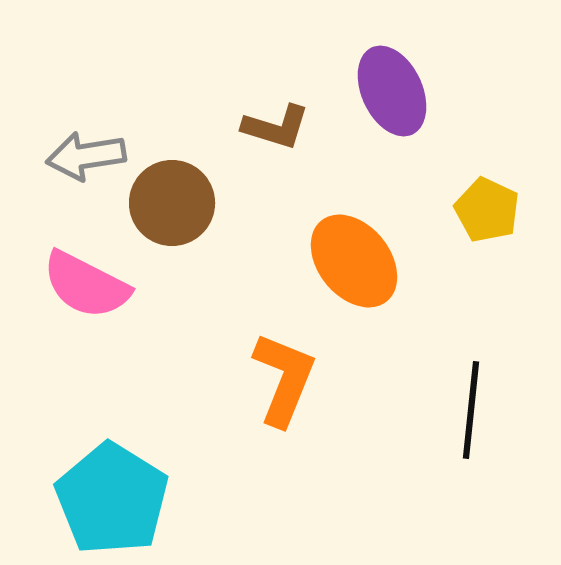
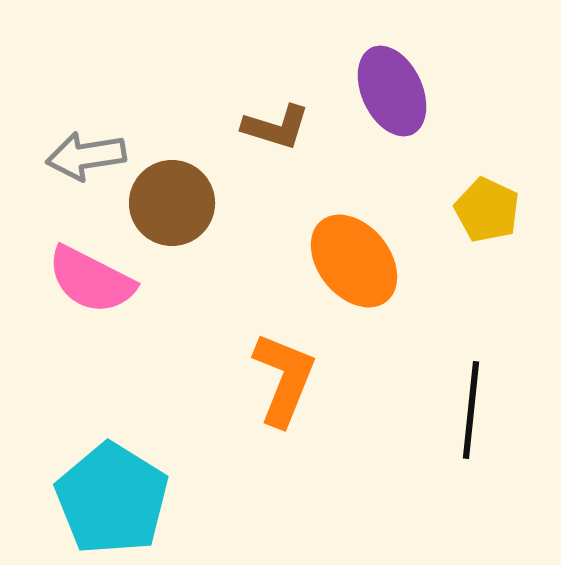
pink semicircle: moved 5 px right, 5 px up
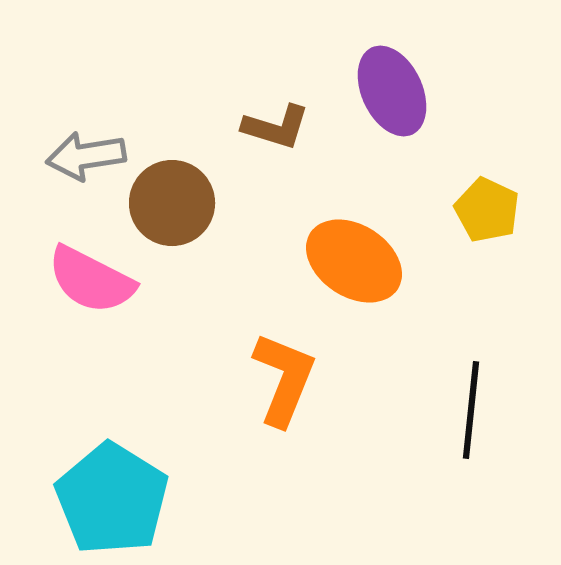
orange ellipse: rotated 18 degrees counterclockwise
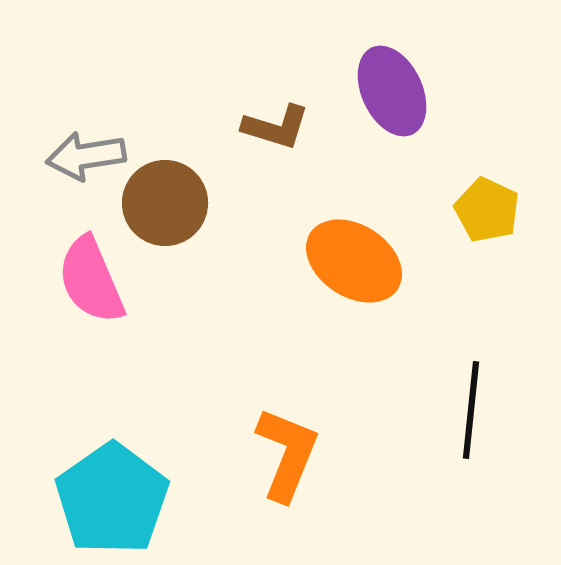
brown circle: moved 7 px left
pink semicircle: rotated 40 degrees clockwise
orange L-shape: moved 3 px right, 75 px down
cyan pentagon: rotated 5 degrees clockwise
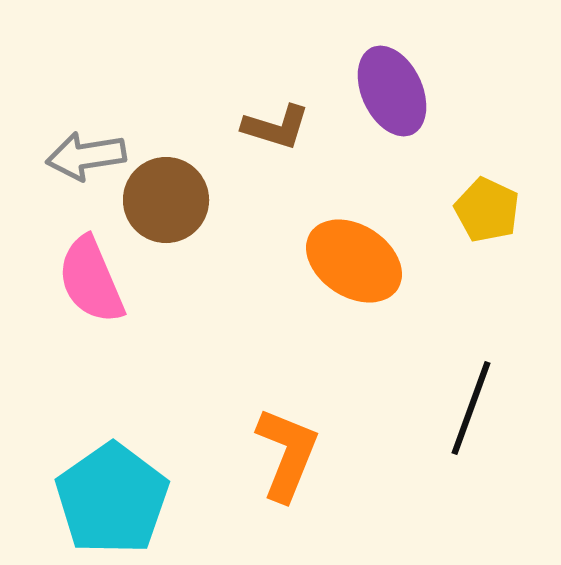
brown circle: moved 1 px right, 3 px up
black line: moved 2 px up; rotated 14 degrees clockwise
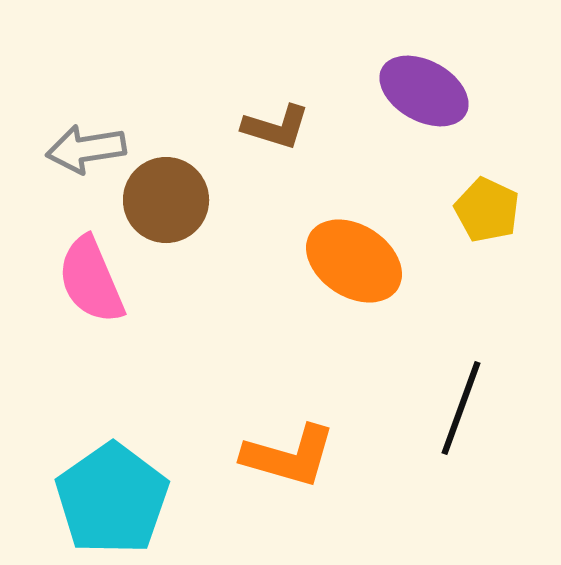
purple ellipse: moved 32 px right; rotated 36 degrees counterclockwise
gray arrow: moved 7 px up
black line: moved 10 px left
orange L-shape: moved 2 px right, 2 px down; rotated 84 degrees clockwise
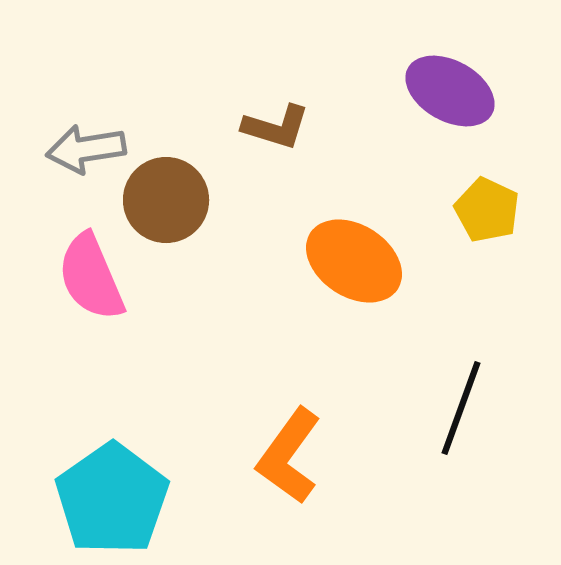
purple ellipse: moved 26 px right
pink semicircle: moved 3 px up
orange L-shape: rotated 110 degrees clockwise
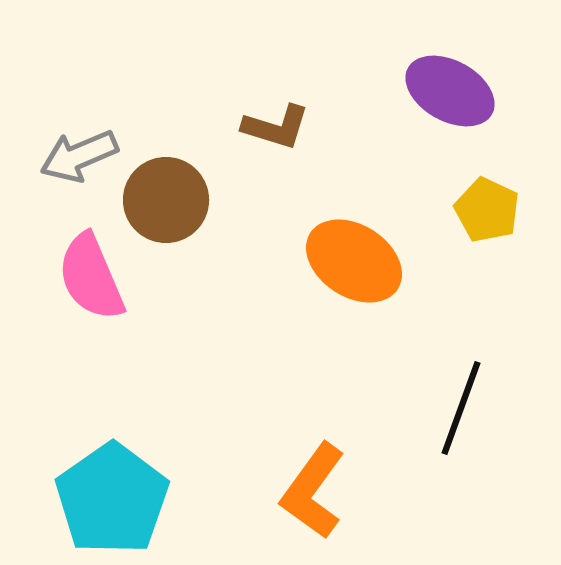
gray arrow: moved 7 px left, 7 px down; rotated 14 degrees counterclockwise
orange L-shape: moved 24 px right, 35 px down
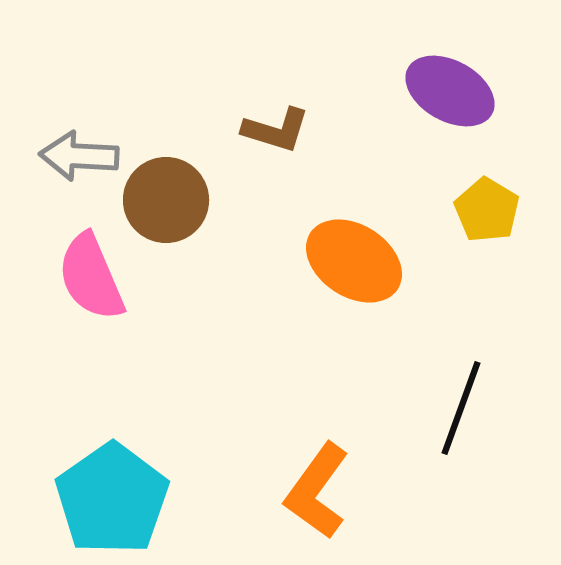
brown L-shape: moved 3 px down
gray arrow: rotated 26 degrees clockwise
yellow pentagon: rotated 6 degrees clockwise
orange L-shape: moved 4 px right
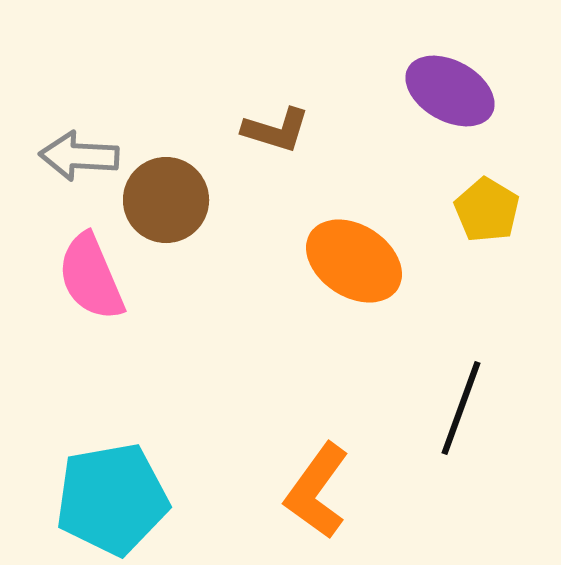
cyan pentagon: rotated 25 degrees clockwise
